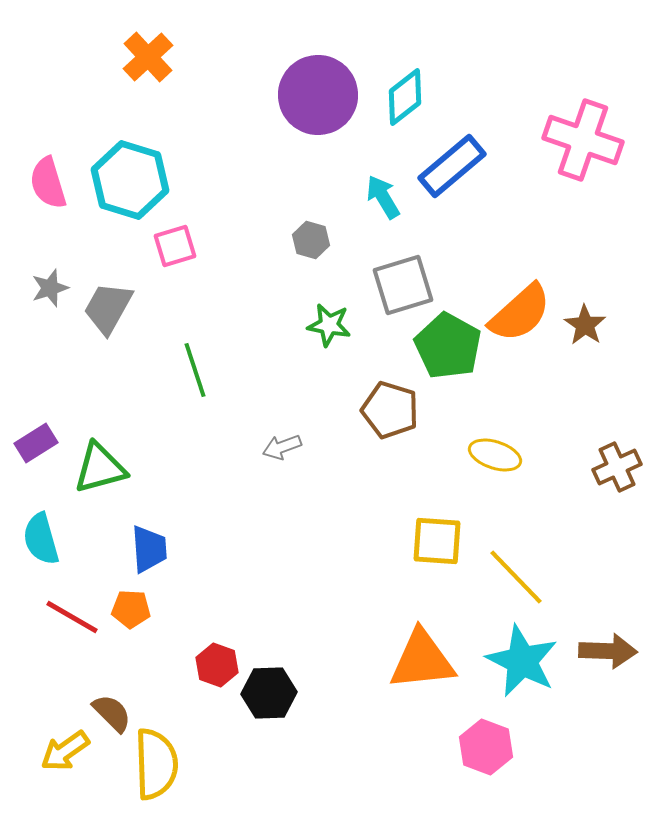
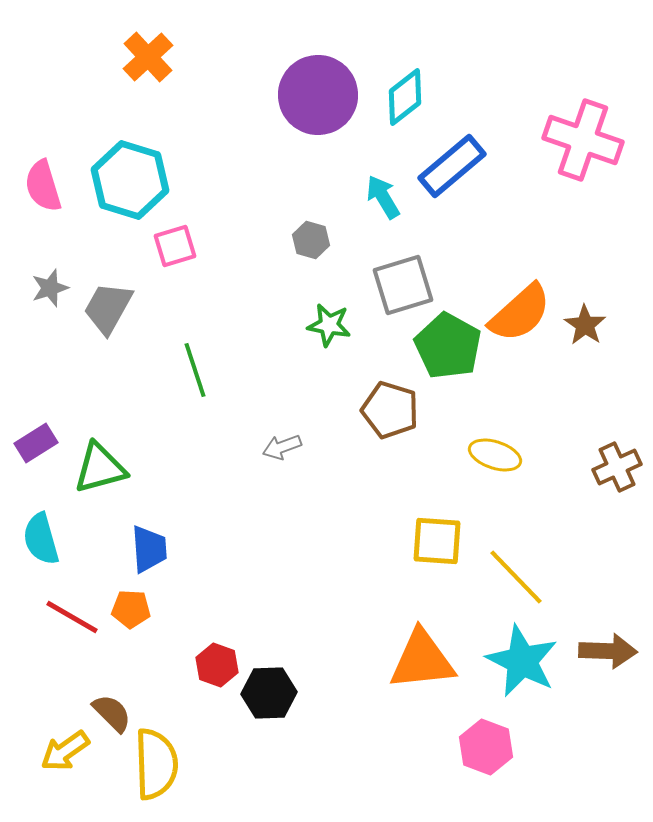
pink semicircle: moved 5 px left, 3 px down
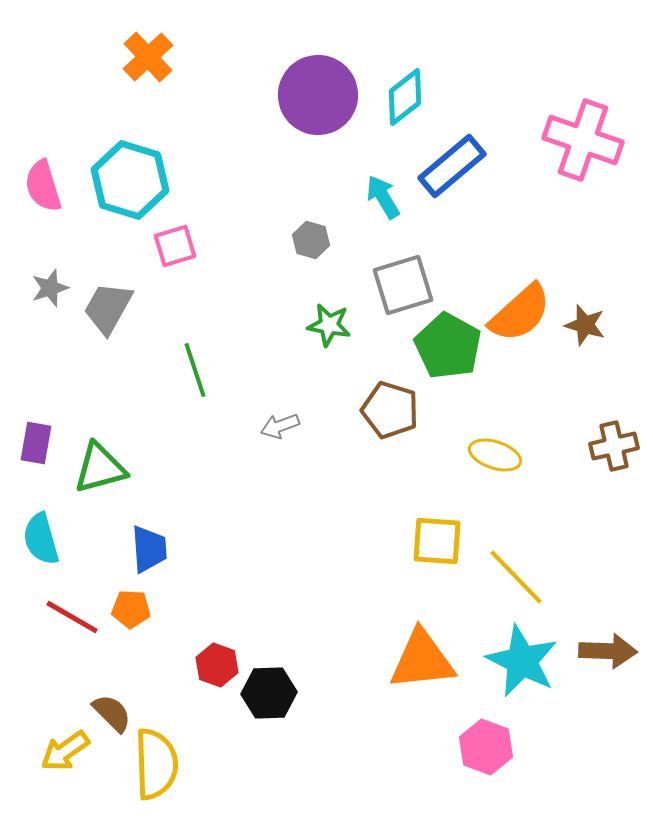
brown star: rotated 18 degrees counterclockwise
purple rectangle: rotated 48 degrees counterclockwise
gray arrow: moved 2 px left, 21 px up
brown cross: moved 3 px left, 21 px up; rotated 12 degrees clockwise
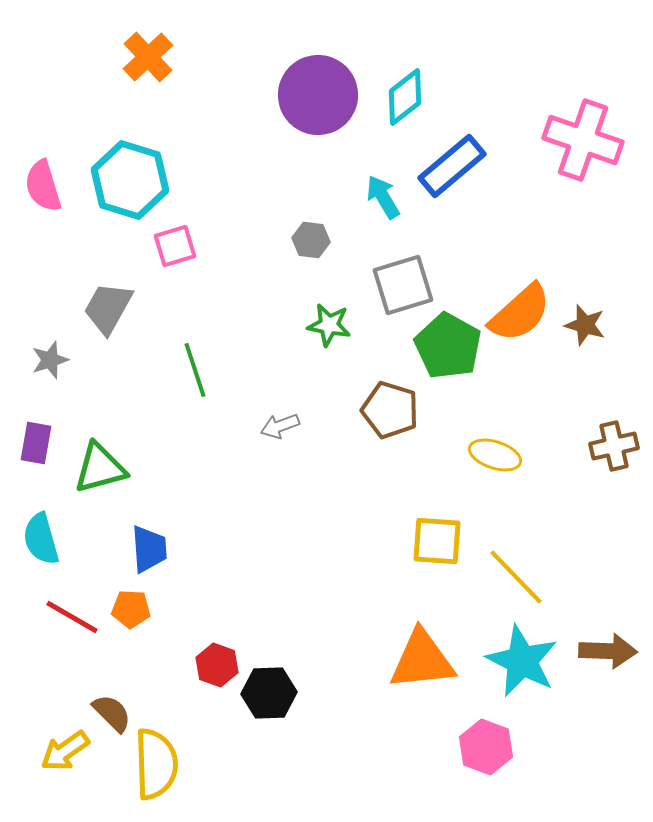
gray hexagon: rotated 9 degrees counterclockwise
gray star: moved 72 px down
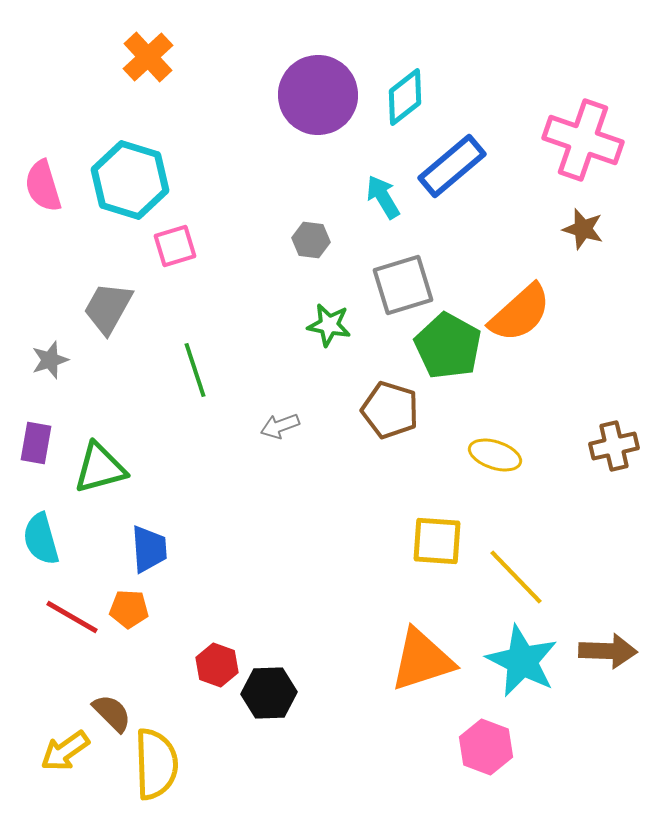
brown star: moved 2 px left, 96 px up
orange pentagon: moved 2 px left
orange triangle: rotated 12 degrees counterclockwise
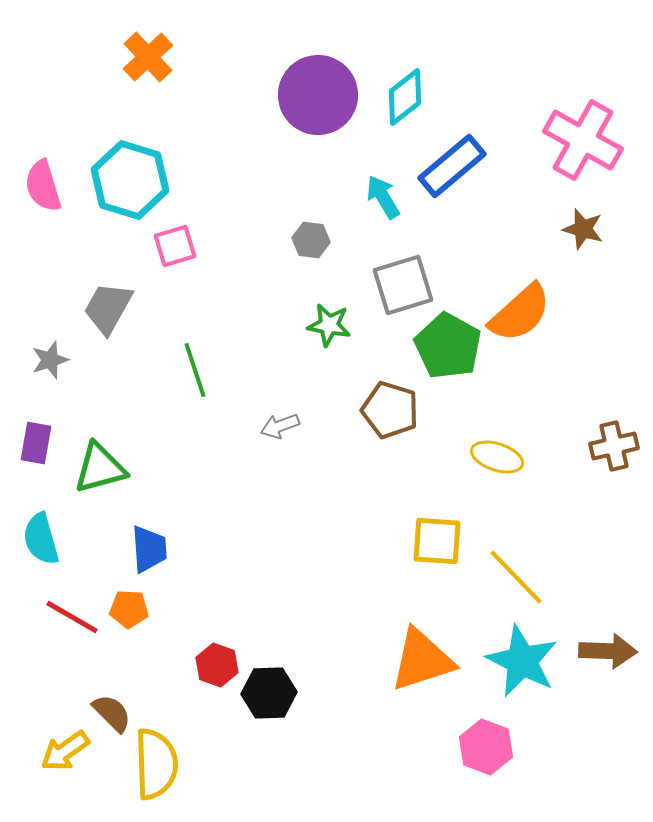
pink cross: rotated 10 degrees clockwise
yellow ellipse: moved 2 px right, 2 px down
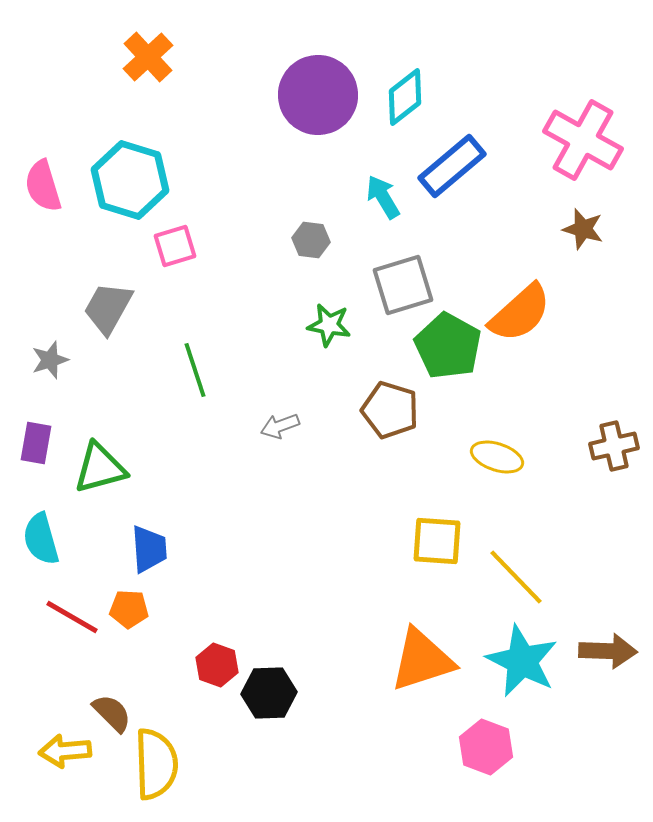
yellow arrow: rotated 30 degrees clockwise
